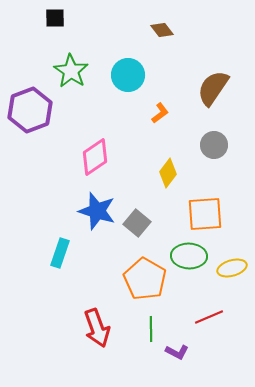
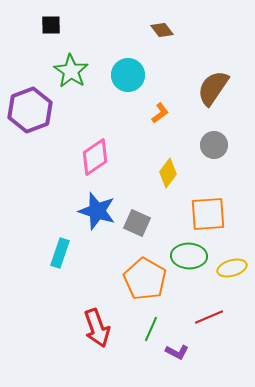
black square: moved 4 px left, 7 px down
orange square: moved 3 px right
gray square: rotated 16 degrees counterclockwise
green line: rotated 25 degrees clockwise
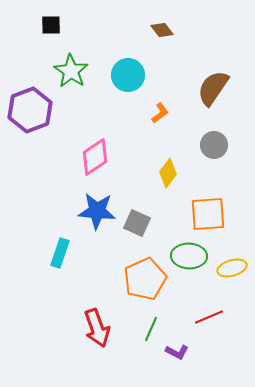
blue star: rotated 12 degrees counterclockwise
orange pentagon: rotated 18 degrees clockwise
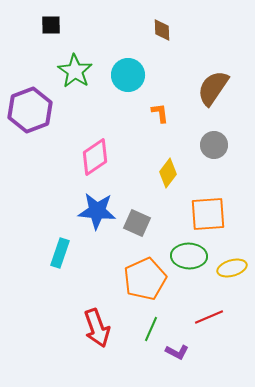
brown diamond: rotated 35 degrees clockwise
green star: moved 4 px right
orange L-shape: rotated 60 degrees counterclockwise
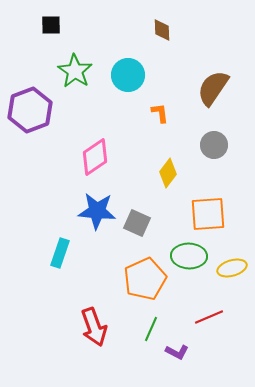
red arrow: moved 3 px left, 1 px up
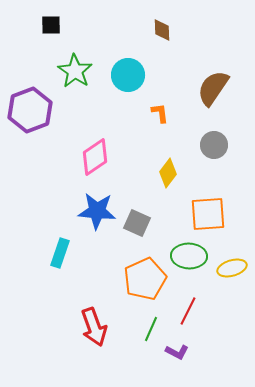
red line: moved 21 px left, 6 px up; rotated 40 degrees counterclockwise
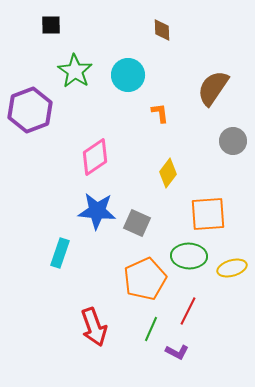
gray circle: moved 19 px right, 4 px up
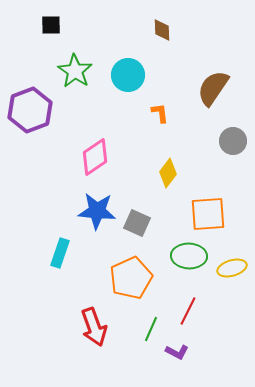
orange pentagon: moved 14 px left, 1 px up
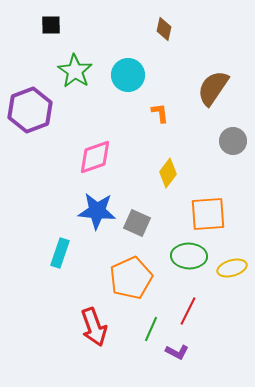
brown diamond: moved 2 px right, 1 px up; rotated 15 degrees clockwise
pink diamond: rotated 15 degrees clockwise
